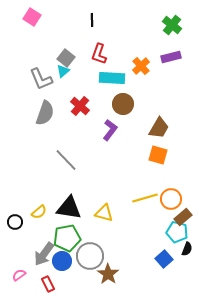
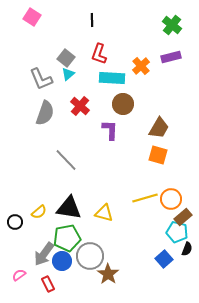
cyan triangle: moved 5 px right, 3 px down
purple L-shape: rotated 35 degrees counterclockwise
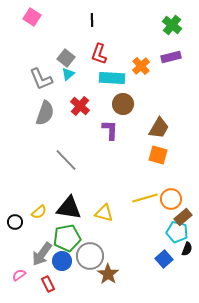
gray arrow: moved 2 px left
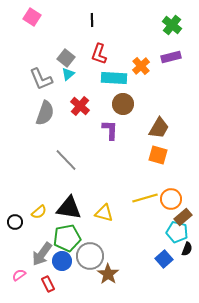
cyan rectangle: moved 2 px right
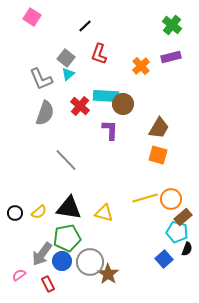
black line: moved 7 px left, 6 px down; rotated 48 degrees clockwise
cyan rectangle: moved 8 px left, 18 px down
black circle: moved 9 px up
gray circle: moved 6 px down
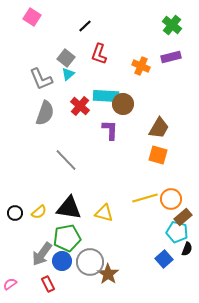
orange cross: rotated 24 degrees counterclockwise
pink semicircle: moved 9 px left, 9 px down
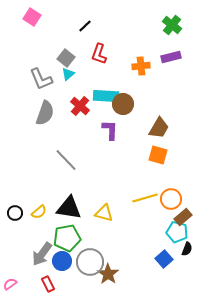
orange cross: rotated 30 degrees counterclockwise
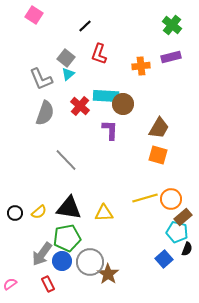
pink square: moved 2 px right, 2 px up
yellow triangle: rotated 18 degrees counterclockwise
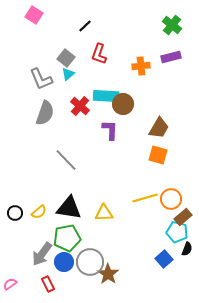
blue circle: moved 2 px right, 1 px down
